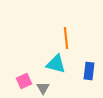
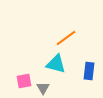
orange line: rotated 60 degrees clockwise
pink square: rotated 14 degrees clockwise
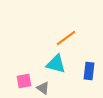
gray triangle: rotated 24 degrees counterclockwise
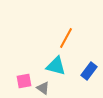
orange line: rotated 25 degrees counterclockwise
cyan triangle: moved 2 px down
blue rectangle: rotated 30 degrees clockwise
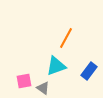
cyan triangle: rotated 35 degrees counterclockwise
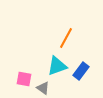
cyan triangle: moved 1 px right
blue rectangle: moved 8 px left
pink square: moved 2 px up; rotated 21 degrees clockwise
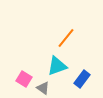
orange line: rotated 10 degrees clockwise
blue rectangle: moved 1 px right, 8 px down
pink square: rotated 21 degrees clockwise
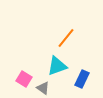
blue rectangle: rotated 12 degrees counterclockwise
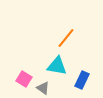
cyan triangle: rotated 30 degrees clockwise
blue rectangle: moved 1 px down
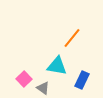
orange line: moved 6 px right
pink square: rotated 14 degrees clockwise
